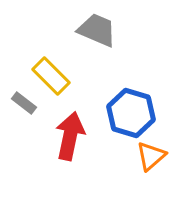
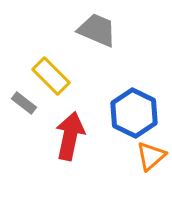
blue hexagon: moved 3 px right; rotated 9 degrees clockwise
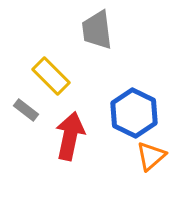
gray trapezoid: rotated 120 degrees counterclockwise
gray rectangle: moved 2 px right, 7 px down
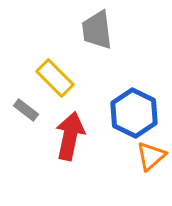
yellow rectangle: moved 4 px right, 2 px down
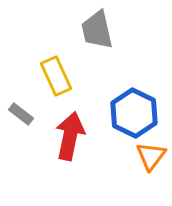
gray trapezoid: rotated 6 degrees counterclockwise
yellow rectangle: moved 1 px right, 2 px up; rotated 21 degrees clockwise
gray rectangle: moved 5 px left, 4 px down
orange triangle: rotated 12 degrees counterclockwise
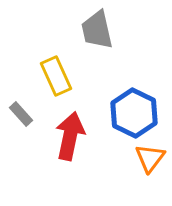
gray rectangle: rotated 10 degrees clockwise
orange triangle: moved 1 px left, 2 px down
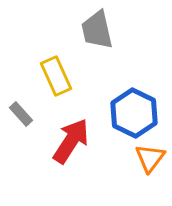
red arrow: moved 1 px right, 5 px down; rotated 21 degrees clockwise
